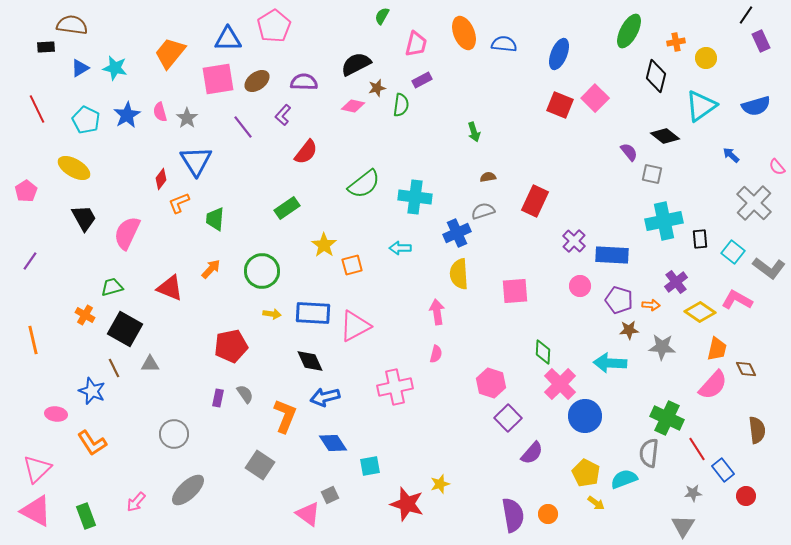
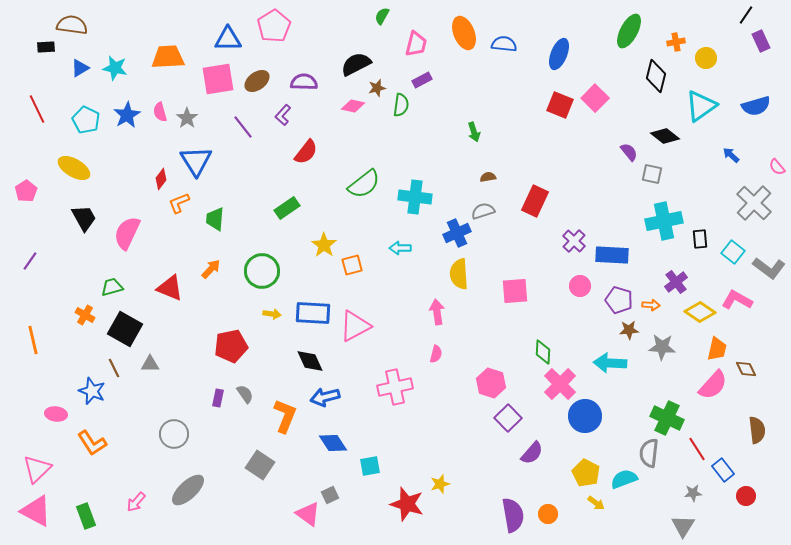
orange trapezoid at (170, 53): moved 2 px left, 4 px down; rotated 48 degrees clockwise
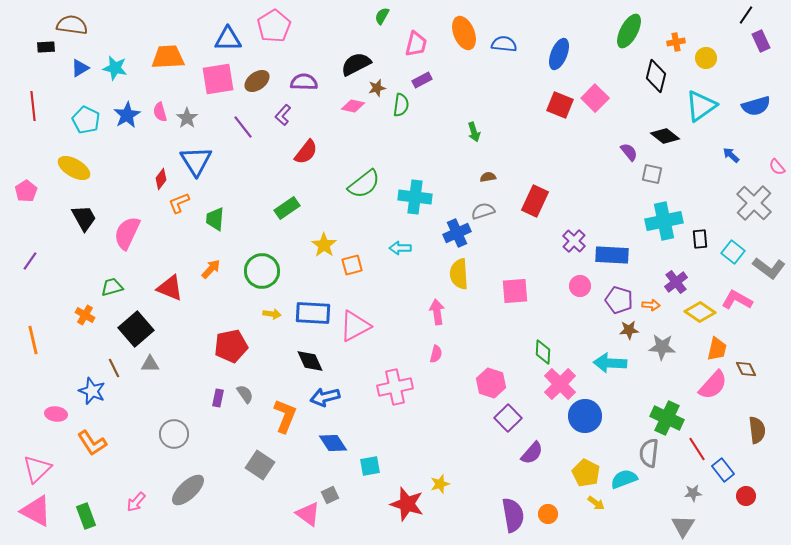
red line at (37, 109): moved 4 px left, 3 px up; rotated 20 degrees clockwise
black square at (125, 329): moved 11 px right; rotated 20 degrees clockwise
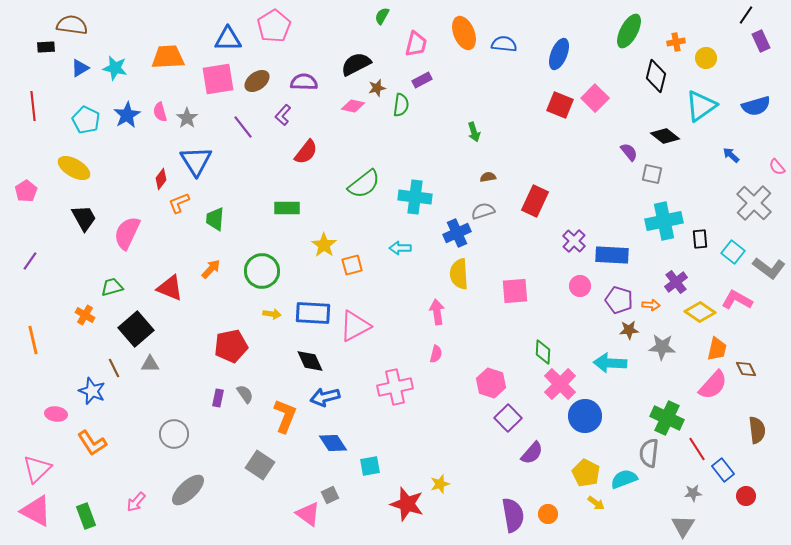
green rectangle at (287, 208): rotated 35 degrees clockwise
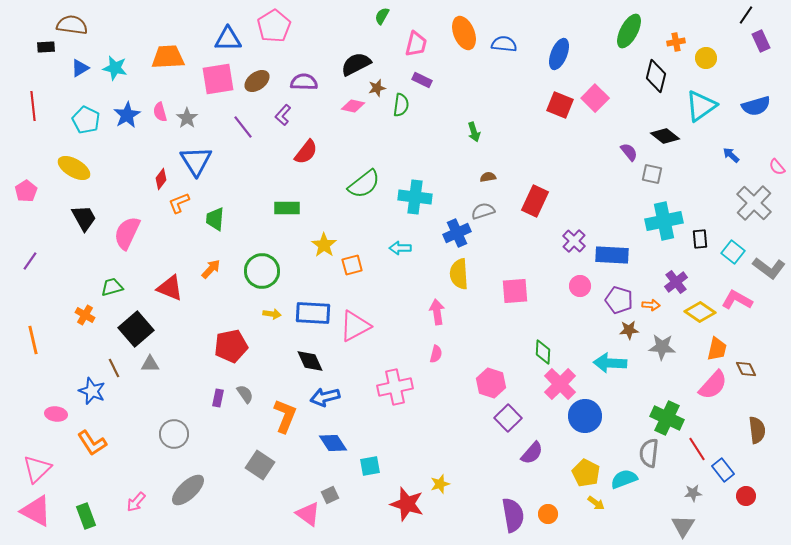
purple rectangle at (422, 80): rotated 54 degrees clockwise
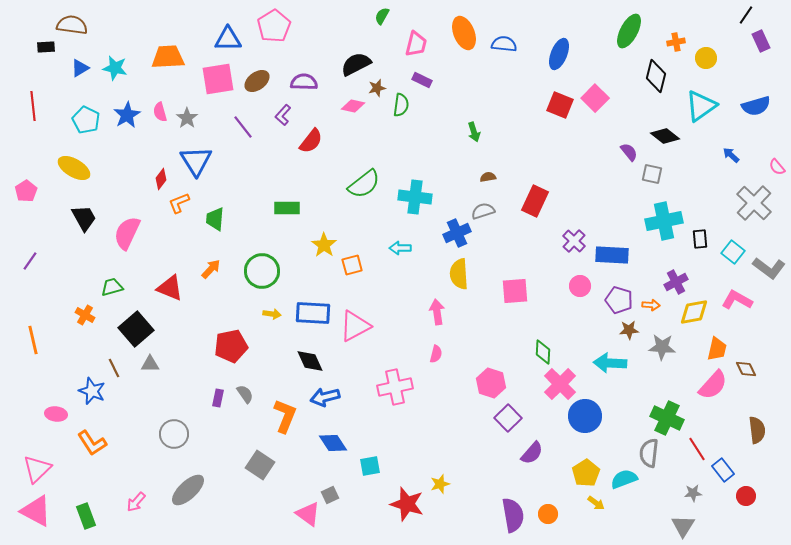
red semicircle at (306, 152): moved 5 px right, 11 px up
purple cross at (676, 282): rotated 10 degrees clockwise
yellow diamond at (700, 312): moved 6 px left; rotated 44 degrees counterclockwise
yellow pentagon at (586, 473): rotated 12 degrees clockwise
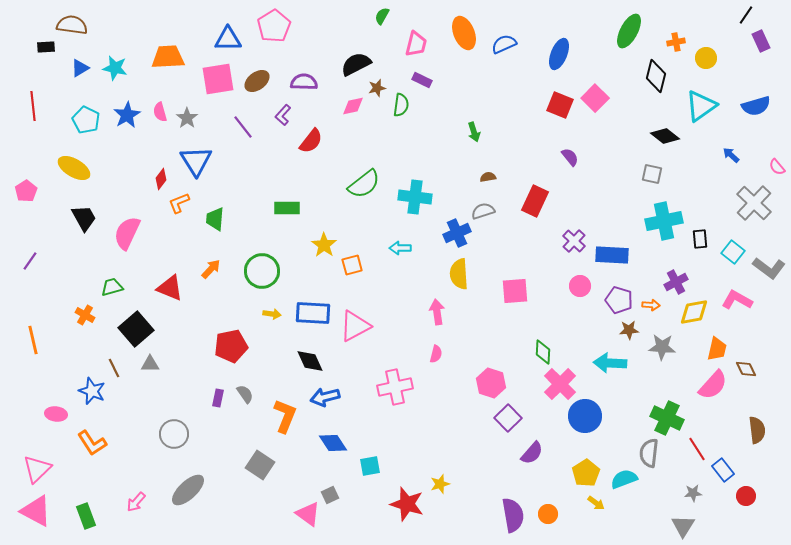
blue semicircle at (504, 44): rotated 30 degrees counterclockwise
pink diamond at (353, 106): rotated 25 degrees counterclockwise
purple semicircle at (629, 152): moved 59 px left, 5 px down
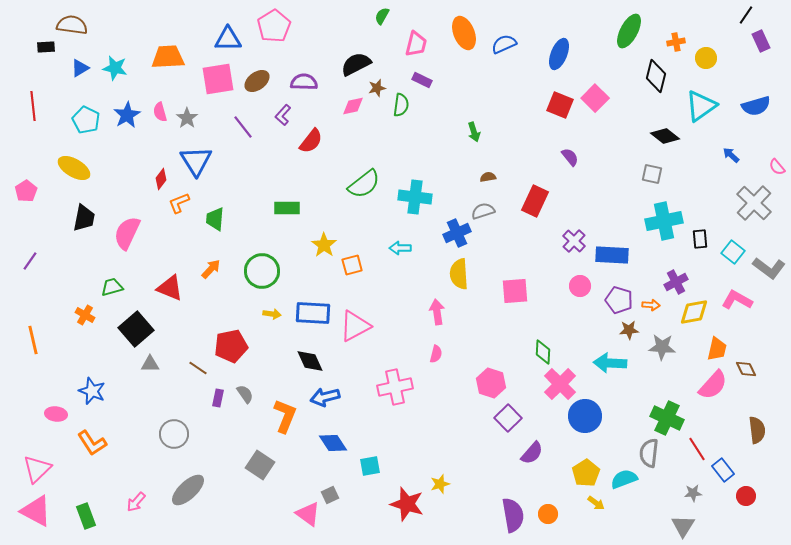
black trapezoid at (84, 218): rotated 40 degrees clockwise
brown line at (114, 368): moved 84 px right; rotated 30 degrees counterclockwise
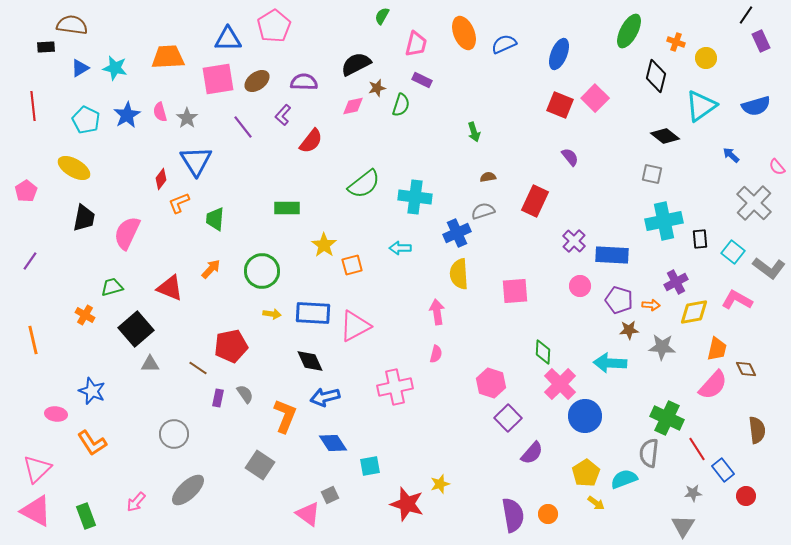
orange cross at (676, 42): rotated 30 degrees clockwise
green semicircle at (401, 105): rotated 10 degrees clockwise
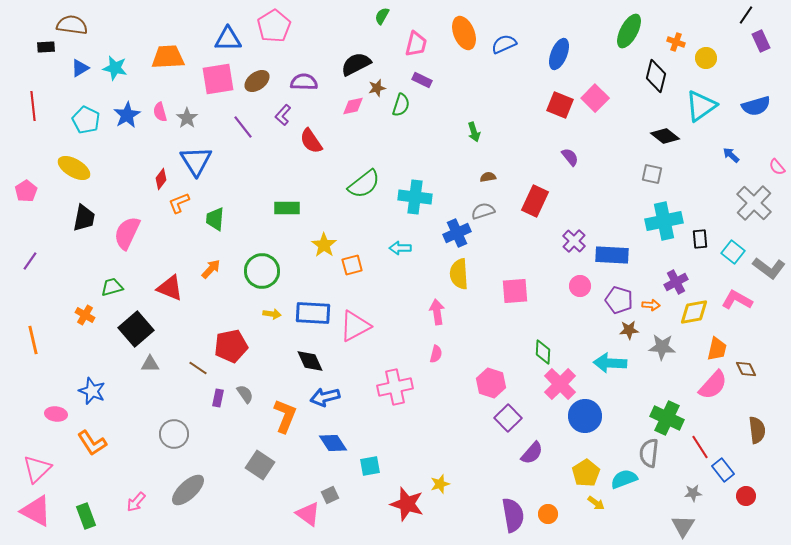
red semicircle at (311, 141): rotated 108 degrees clockwise
red line at (697, 449): moved 3 px right, 2 px up
